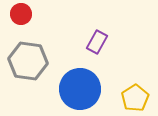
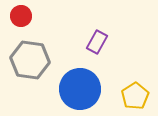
red circle: moved 2 px down
gray hexagon: moved 2 px right, 1 px up
yellow pentagon: moved 2 px up
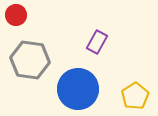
red circle: moved 5 px left, 1 px up
blue circle: moved 2 px left
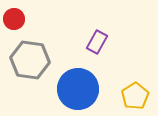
red circle: moved 2 px left, 4 px down
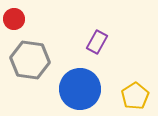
blue circle: moved 2 px right
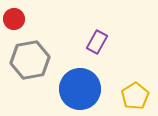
gray hexagon: rotated 18 degrees counterclockwise
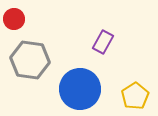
purple rectangle: moved 6 px right
gray hexagon: rotated 18 degrees clockwise
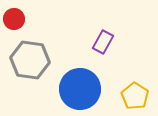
yellow pentagon: rotated 8 degrees counterclockwise
